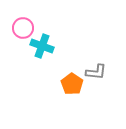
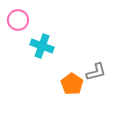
pink circle: moved 5 px left, 8 px up
gray L-shape: rotated 20 degrees counterclockwise
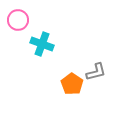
cyan cross: moved 2 px up
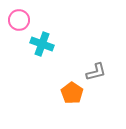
pink circle: moved 1 px right
orange pentagon: moved 9 px down
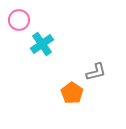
cyan cross: rotated 35 degrees clockwise
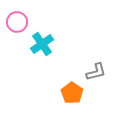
pink circle: moved 2 px left, 2 px down
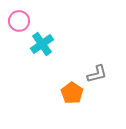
pink circle: moved 2 px right, 1 px up
gray L-shape: moved 1 px right, 2 px down
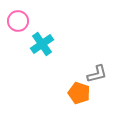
pink circle: moved 1 px left
orange pentagon: moved 7 px right; rotated 15 degrees counterclockwise
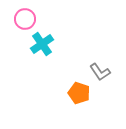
pink circle: moved 7 px right, 2 px up
gray L-shape: moved 3 px right, 2 px up; rotated 70 degrees clockwise
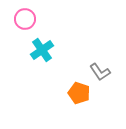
cyan cross: moved 6 px down
